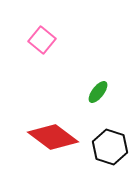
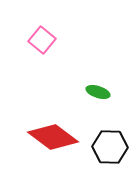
green ellipse: rotated 70 degrees clockwise
black hexagon: rotated 16 degrees counterclockwise
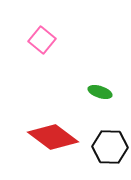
green ellipse: moved 2 px right
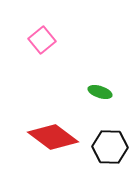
pink square: rotated 12 degrees clockwise
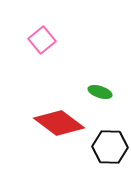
red diamond: moved 6 px right, 14 px up
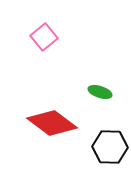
pink square: moved 2 px right, 3 px up
red diamond: moved 7 px left
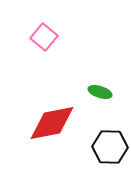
pink square: rotated 12 degrees counterclockwise
red diamond: rotated 48 degrees counterclockwise
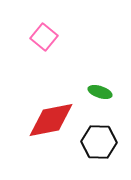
red diamond: moved 1 px left, 3 px up
black hexagon: moved 11 px left, 5 px up
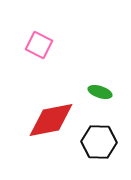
pink square: moved 5 px left, 8 px down; rotated 12 degrees counterclockwise
